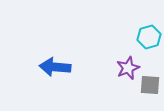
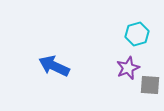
cyan hexagon: moved 12 px left, 3 px up
blue arrow: moved 1 px left, 1 px up; rotated 20 degrees clockwise
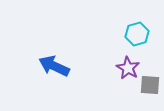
purple star: rotated 20 degrees counterclockwise
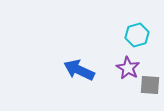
cyan hexagon: moved 1 px down
blue arrow: moved 25 px right, 4 px down
